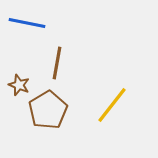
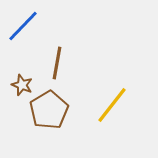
blue line: moved 4 px left, 3 px down; rotated 57 degrees counterclockwise
brown star: moved 3 px right
brown pentagon: moved 1 px right
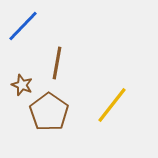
brown pentagon: moved 2 px down; rotated 6 degrees counterclockwise
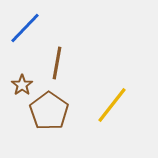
blue line: moved 2 px right, 2 px down
brown star: rotated 15 degrees clockwise
brown pentagon: moved 1 px up
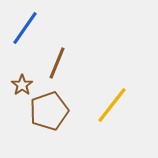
blue line: rotated 9 degrees counterclockwise
brown line: rotated 12 degrees clockwise
brown pentagon: rotated 18 degrees clockwise
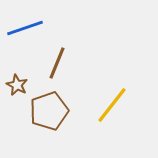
blue line: rotated 36 degrees clockwise
brown star: moved 5 px left; rotated 10 degrees counterclockwise
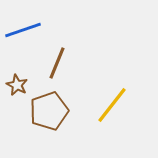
blue line: moved 2 px left, 2 px down
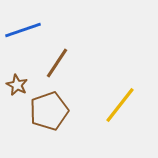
brown line: rotated 12 degrees clockwise
yellow line: moved 8 px right
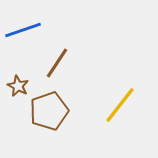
brown star: moved 1 px right, 1 px down
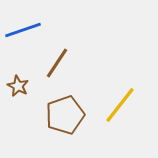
brown pentagon: moved 16 px right, 4 px down
